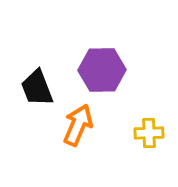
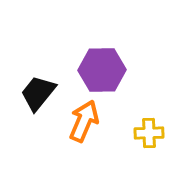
black trapezoid: moved 1 px right, 5 px down; rotated 60 degrees clockwise
orange arrow: moved 6 px right, 4 px up
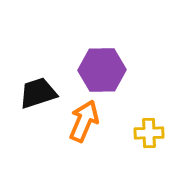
black trapezoid: rotated 33 degrees clockwise
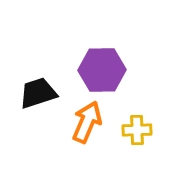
orange arrow: moved 3 px right, 1 px down
yellow cross: moved 12 px left, 3 px up
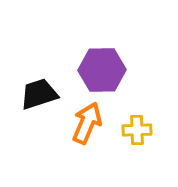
black trapezoid: moved 1 px right, 1 px down
orange arrow: moved 1 px down
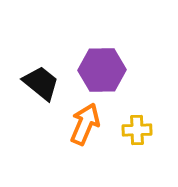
black trapezoid: moved 2 px right, 11 px up; rotated 57 degrees clockwise
orange arrow: moved 2 px left, 1 px down
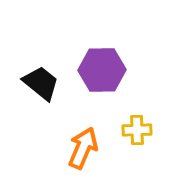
orange arrow: moved 2 px left, 24 px down
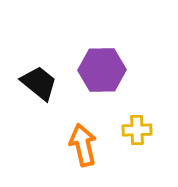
black trapezoid: moved 2 px left
orange arrow: moved 3 px up; rotated 36 degrees counterclockwise
